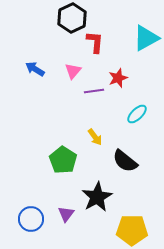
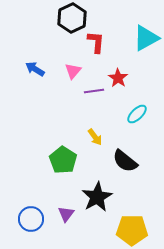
red L-shape: moved 1 px right
red star: rotated 18 degrees counterclockwise
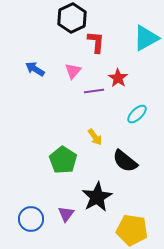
yellow pentagon: rotated 8 degrees clockwise
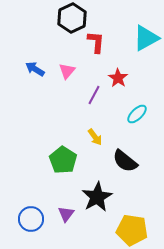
pink triangle: moved 6 px left
purple line: moved 4 px down; rotated 54 degrees counterclockwise
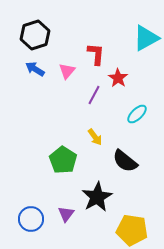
black hexagon: moved 37 px left, 17 px down; rotated 8 degrees clockwise
red L-shape: moved 12 px down
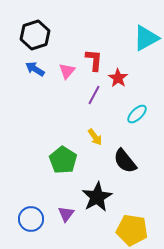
red L-shape: moved 2 px left, 6 px down
black semicircle: rotated 12 degrees clockwise
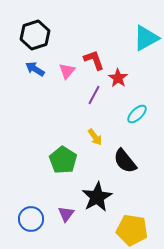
red L-shape: rotated 25 degrees counterclockwise
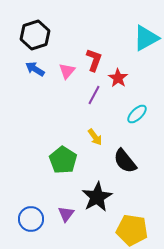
red L-shape: rotated 40 degrees clockwise
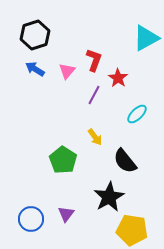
black star: moved 12 px right
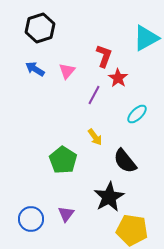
black hexagon: moved 5 px right, 7 px up
red L-shape: moved 10 px right, 4 px up
